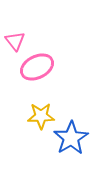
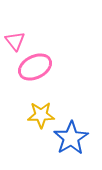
pink ellipse: moved 2 px left
yellow star: moved 1 px up
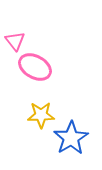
pink ellipse: rotated 56 degrees clockwise
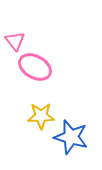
yellow star: moved 1 px down
blue star: moved 1 px up; rotated 24 degrees counterclockwise
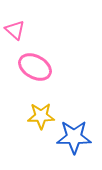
pink triangle: moved 11 px up; rotated 10 degrees counterclockwise
blue star: moved 3 px right; rotated 16 degrees counterclockwise
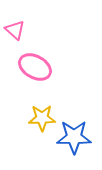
yellow star: moved 1 px right, 2 px down
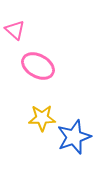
pink ellipse: moved 3 px right, 1 px up
blue star: rotated 20 degrees counterclockwise
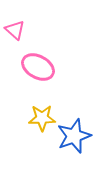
pink ellipse: moved 1 px down
blue star: moved 1 px up
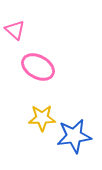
blue star: rotated 12 degrees clockwise
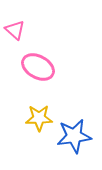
yellow star: moved 3 px left
